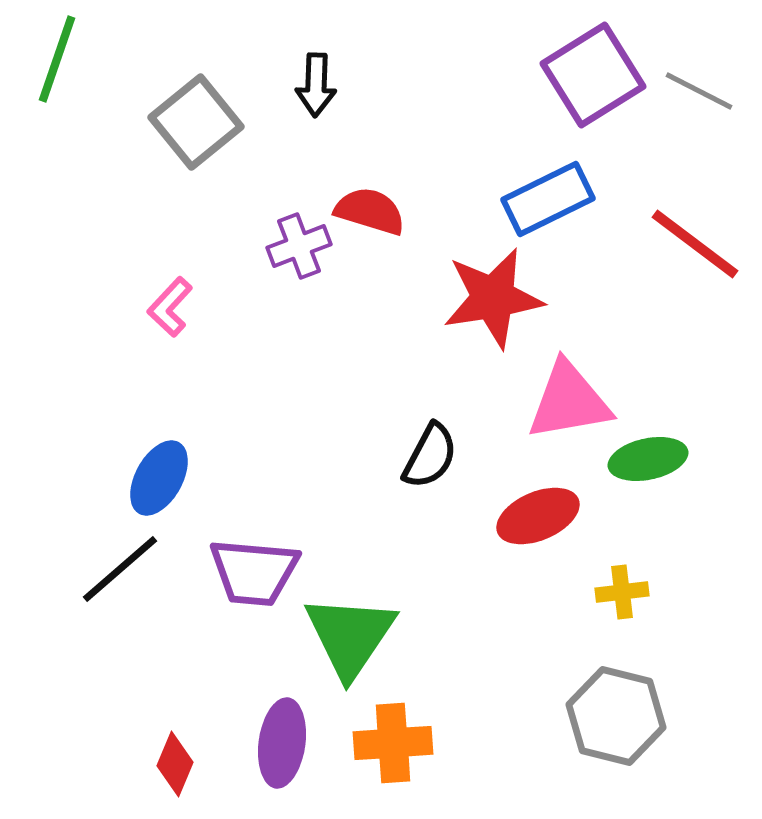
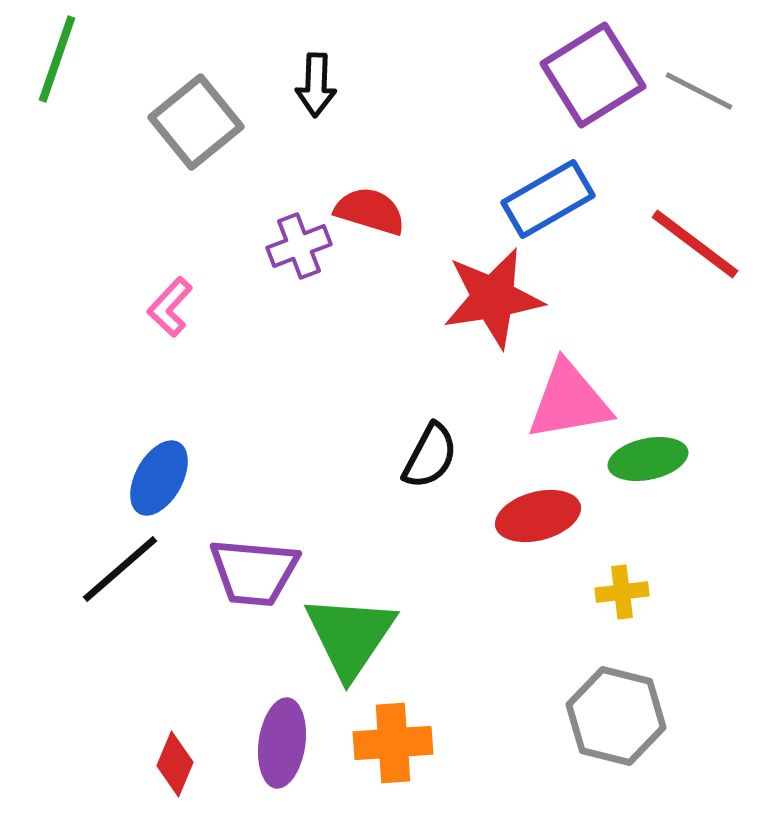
blue rectangle: rotated 4 degrees counterclockwise
red ellipse: rotated 8 degrees clockwise
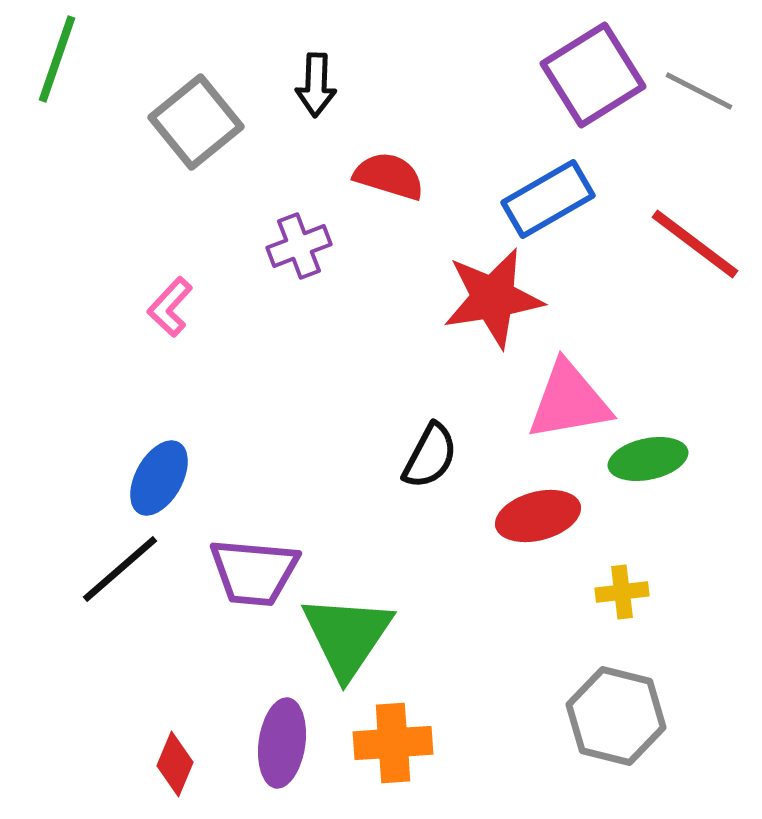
red semicircle: moved 19 px right, 35 px up
green triangle: moved 3 px left
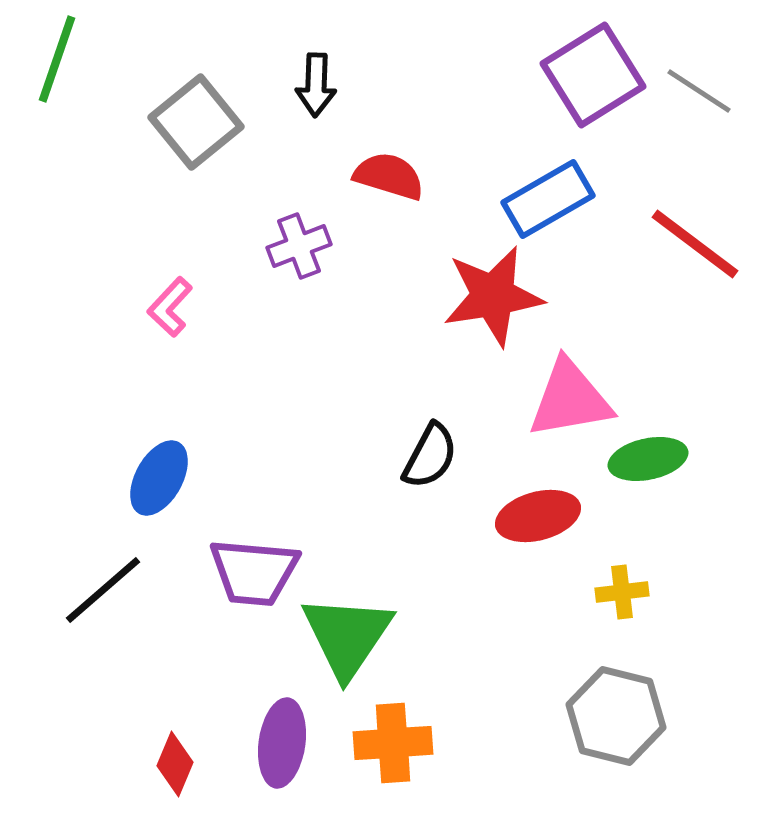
gray line: rotated 6 degrees clockwise
red star: moved 2 px up
pink triangle: moved 1 px right, 2 px up
black line: moved 17 px left, 21 px down
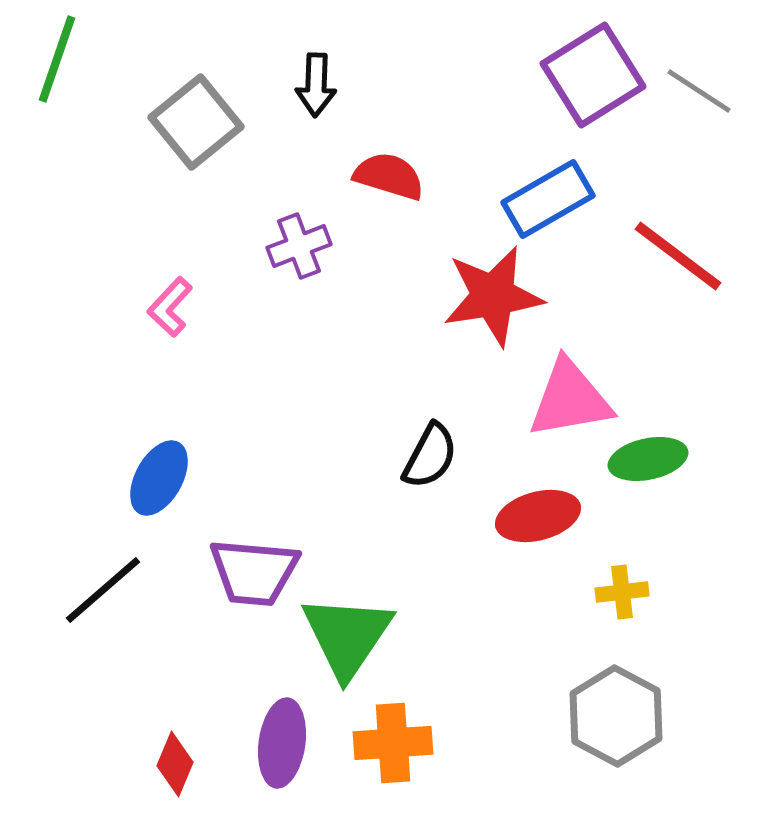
red line: moved 17 px left, 12 px down
gray hexagon: rotated 14 degrees clockwise
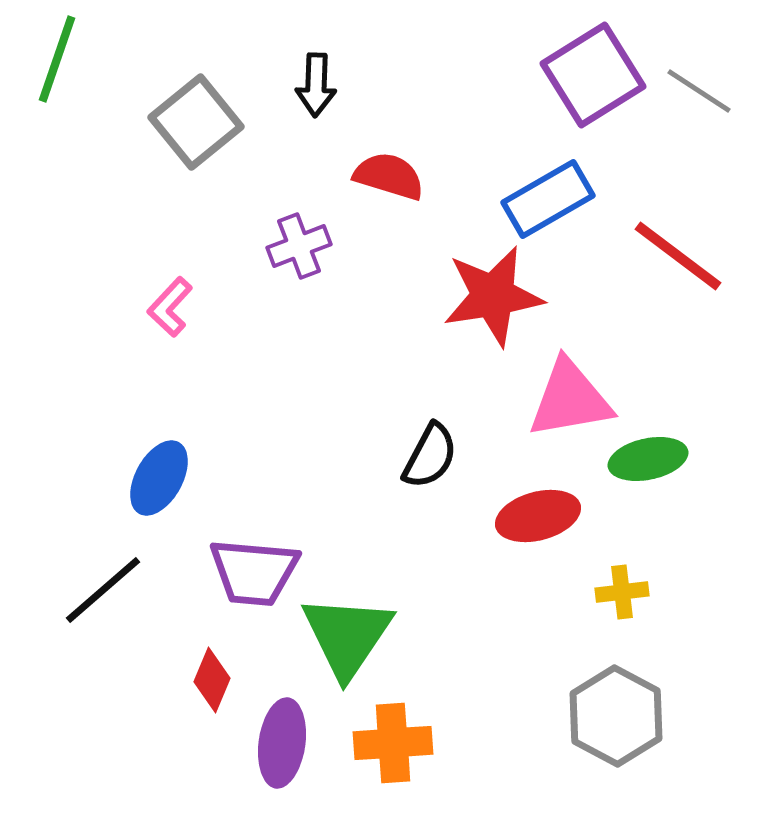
red diamond: moved 37 px right, 84 px up
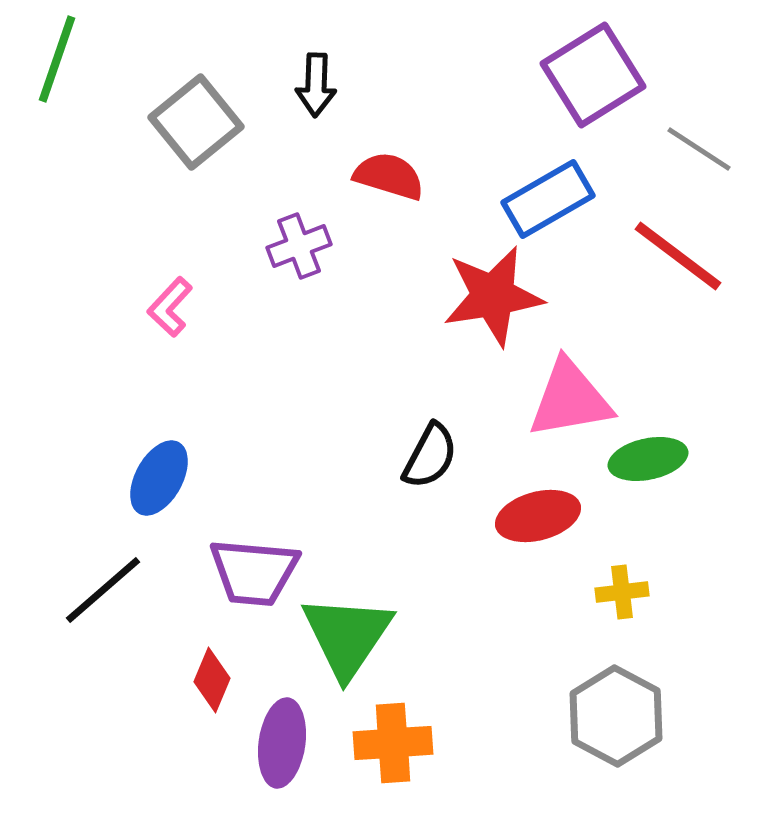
gray line: moved 58 px down
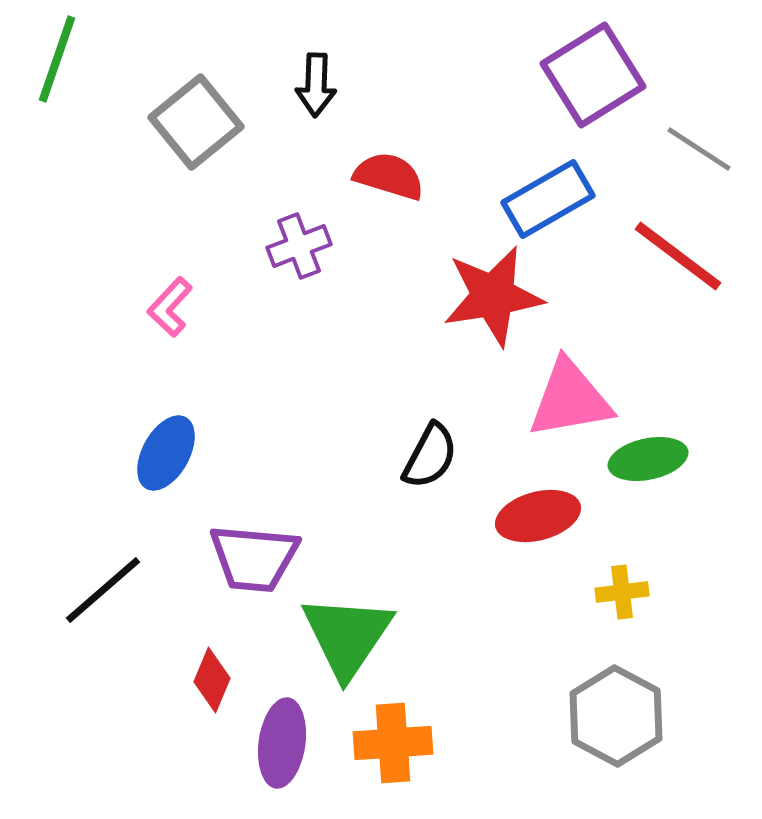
blue ellipse: moved 7 px right, 25 px up
purple trapezoid: moved 14 px up
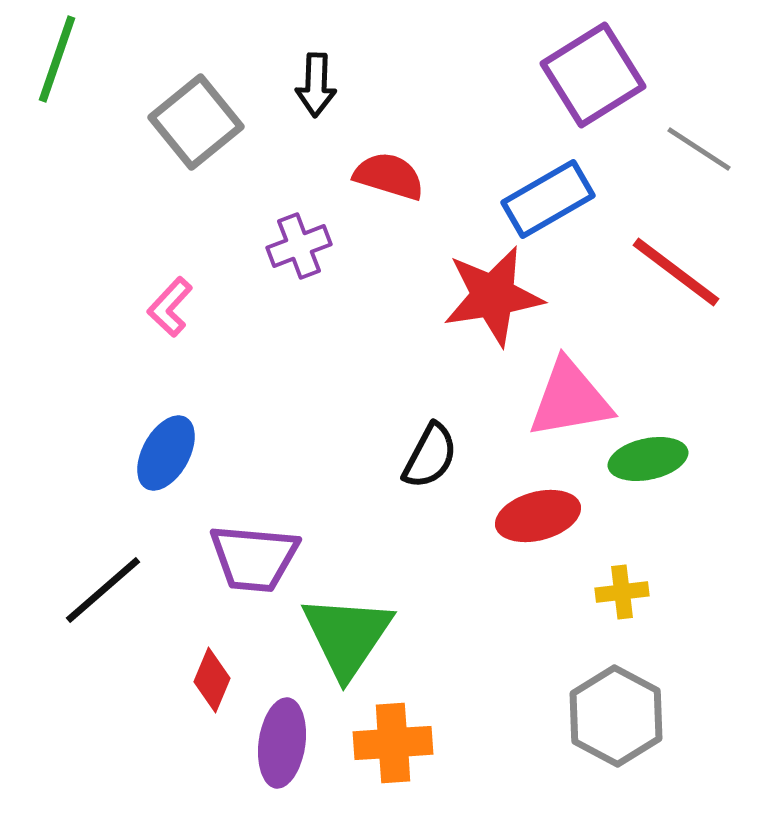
red line: moved 2 px left, 16 px down
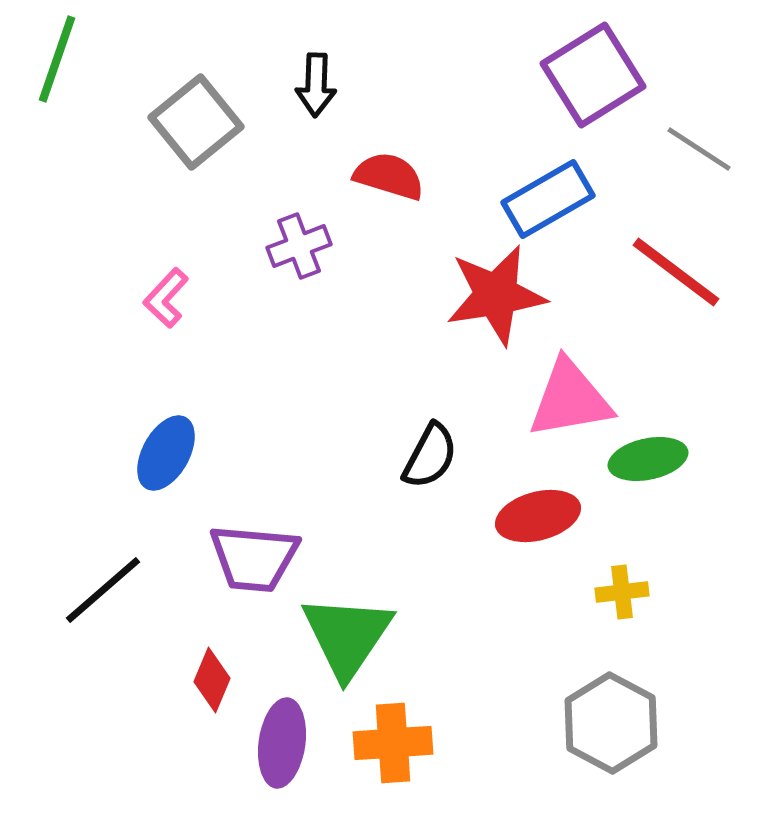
red star: moved 3 px right, 1 px up
pink L-shape: moved 4 px left, 9 px up
gray hexagon: moved 5 px left, 7 px down
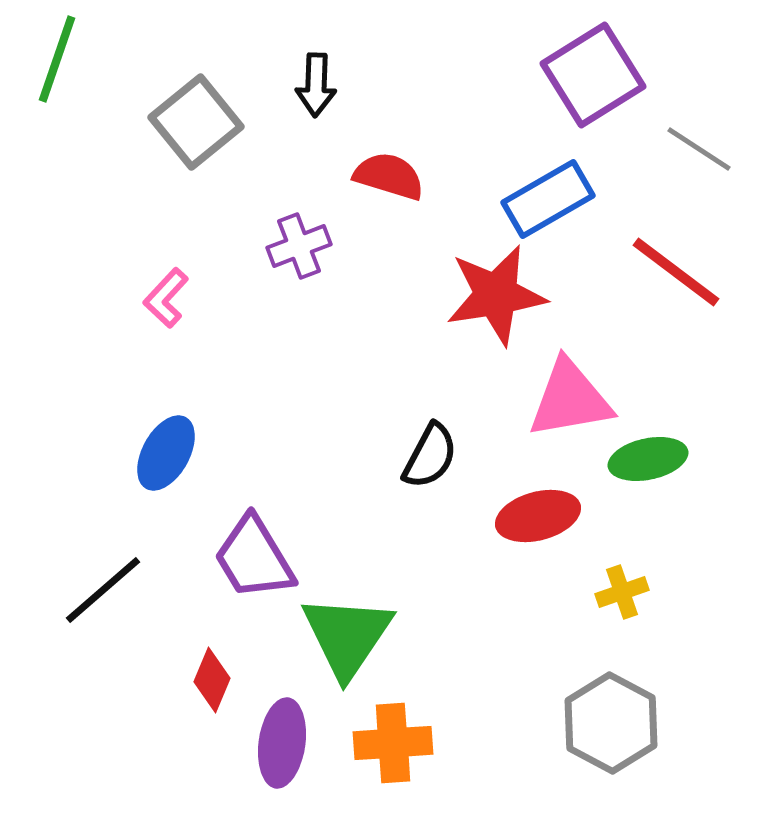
purple trapezoid: rotated 54 degrees clockwise
yellow cross: rotated 12 degrees counterclockwise
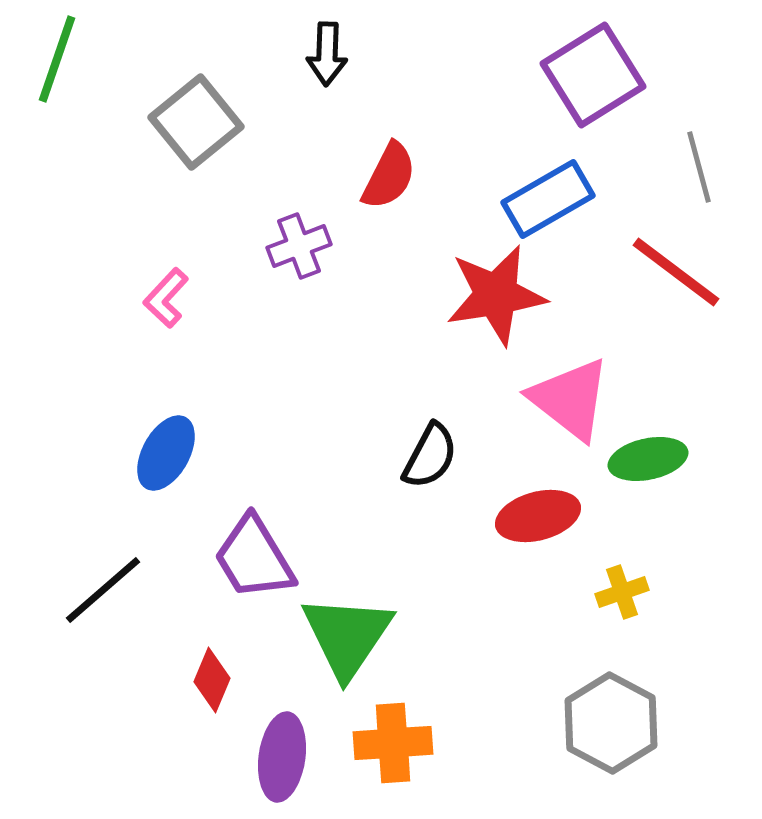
black arrow: moved 11 px right, 31 px up
gray line: moved 18 px down; rotated 42 degrees clockwise
red semicircle: rotated 100 degrees clockwise
pink triangle: rotated 48 degrees clockwise
purple ellipse: moved 14 px down
